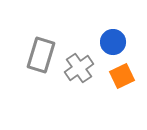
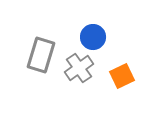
blue circle: moved 20 px left, 5 px up
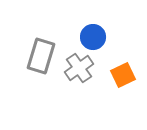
gray rectangle: moved 1 px down
orange square: moved 1 px right, 1 px up
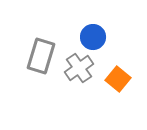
orange square: moved 5 px left, 4 px down; rotated 25 degrees counterclockwise
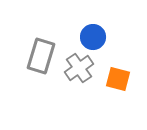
orange square: rotated 25 degrees counterclockwise
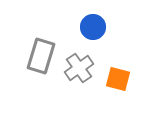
blue circle: moved 10 px up
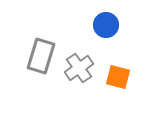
blue circle: moved 13 px right, 2 px up
orange square: moved 2 px up
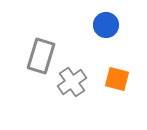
gray cross: moved 7 px left, 14 px down
orange square: moved 1 px left, 2 px down
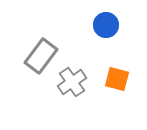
gray rectangle: rotated 20 degrees clockwise
